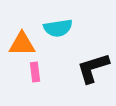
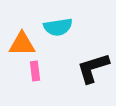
cyan semicircle: moved 1 px up
pink rectangle: moved 1 px up
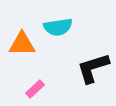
pink rectangle: moved 18 px down; rotated 54 degrees clockwise
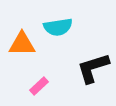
pink rectangle: moved 4 px right, 3 px up
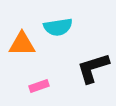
pink rectangle: rotated 24 degrees clockwise
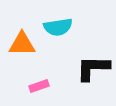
black L-shape: rotated 18 degrees clockwise
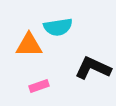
orange triangle: moved 7 px right, 1 px down
black L-shape: rotated 24 degrees clockwise
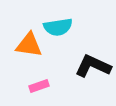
orange triangle: rotated 8 degrees clockwise
black L-shape: moved 2 px up
